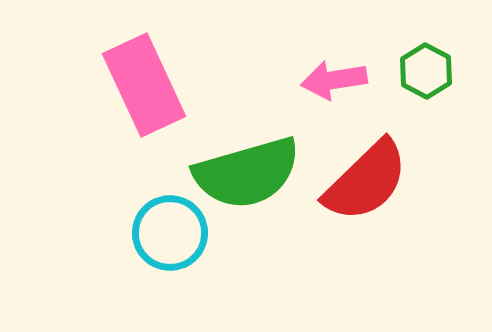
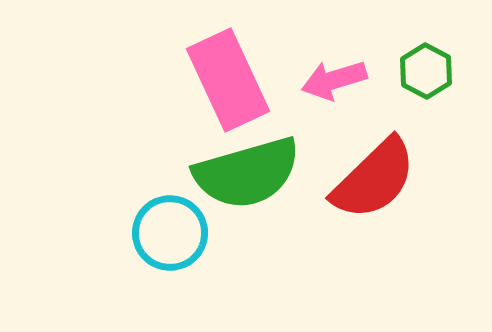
pink arrow: rotated 8 degrees counterclockwise
pink rectangle: moved 84 px right, 5 px up
red semicircle: moved 8 px right, 2 px up
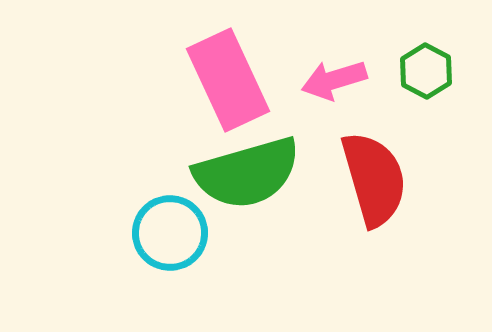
red semicircle: rotated 62 degrees counterclockwise
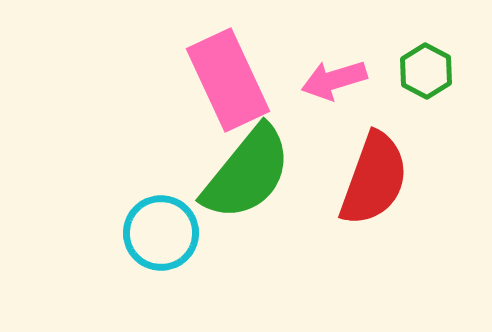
green semicircle: rotated 35 degrees counterclockwise
red semicircle: rotated 36 degrees clockwise
cyan circle: moved 9 px left
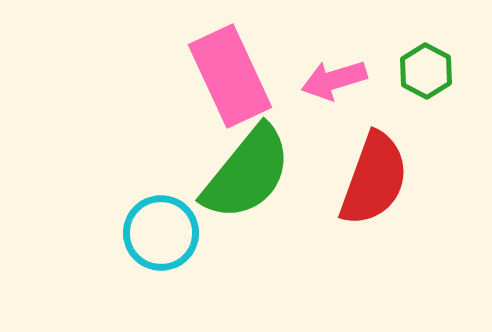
pink rectangle: moved 2 px right, 4 px up
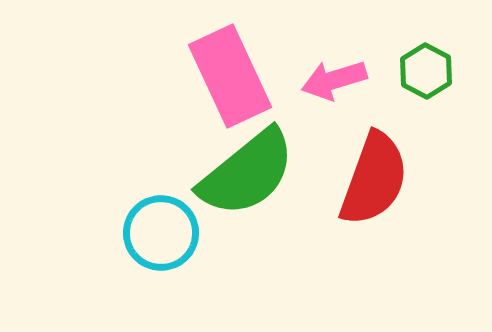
green semicircle: rotated 12 degrees clockwise
